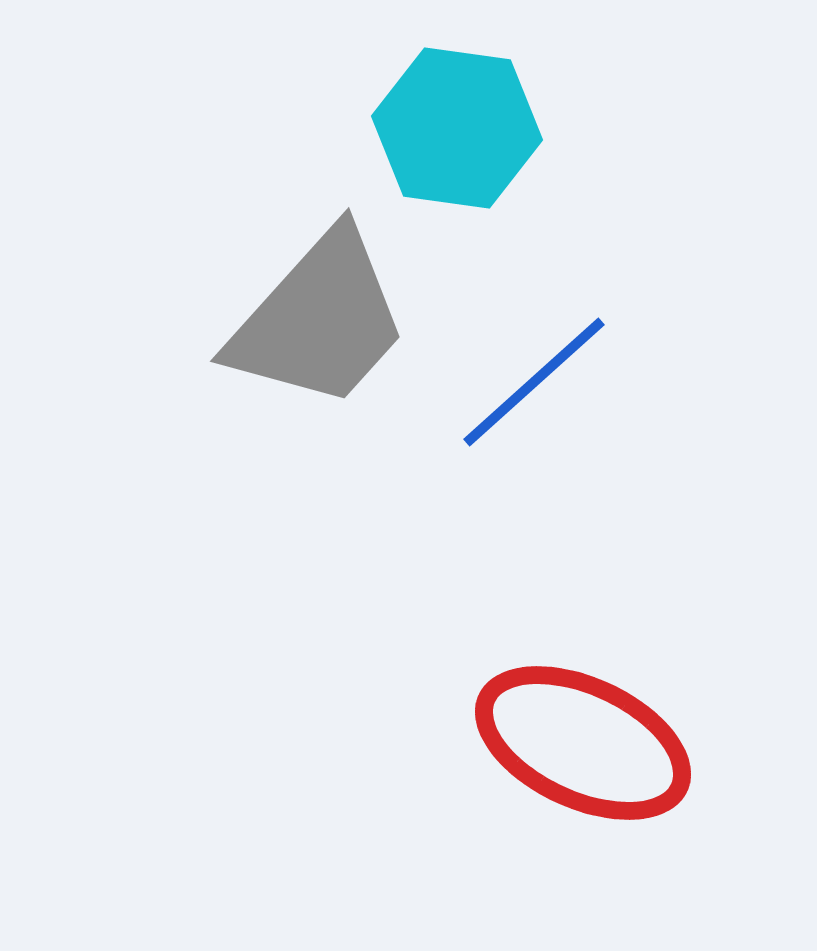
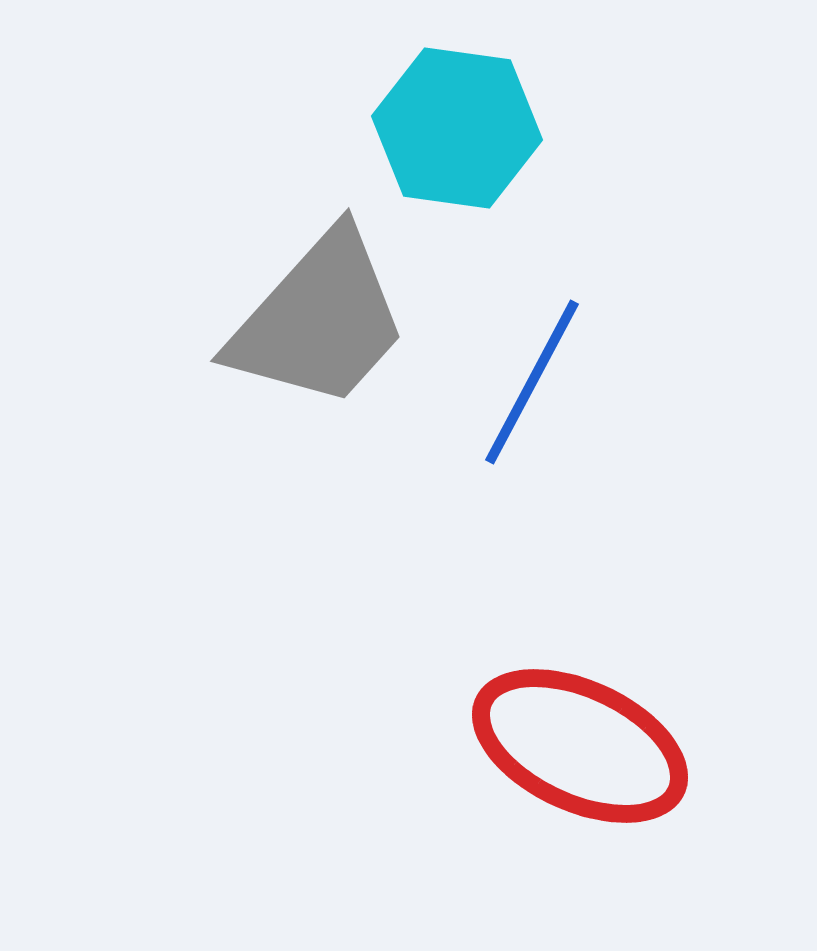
blue line: moved 2 px left; rotated 20 degrees counterclockwise
red ellipse: moved 3 px left, 3 px down
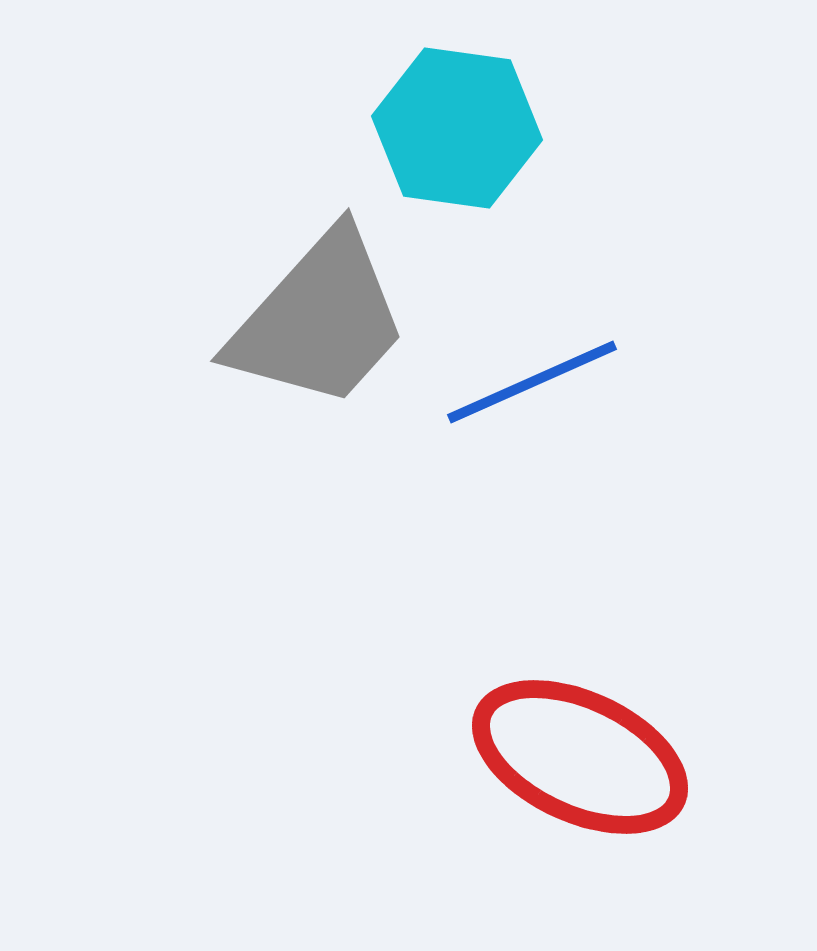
blue line: rotated 38 degrees clockwise
red ellipse: moved 11 px down
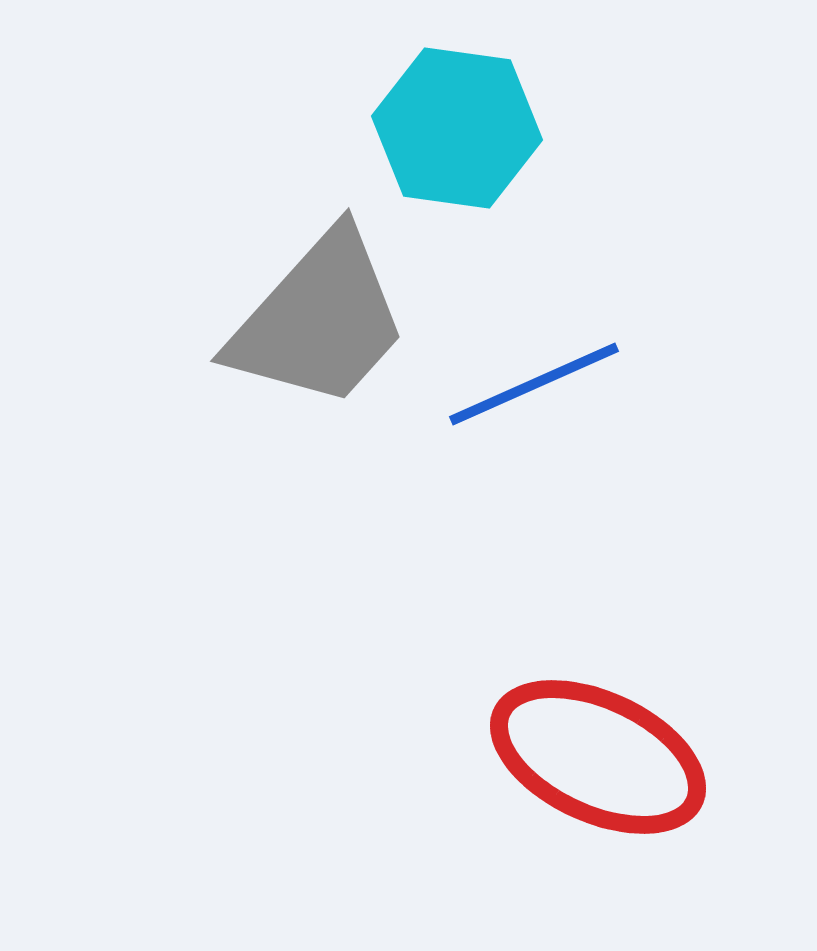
blue line: moved 2 px right, 2 px down
red ellipse: moved 18 px right
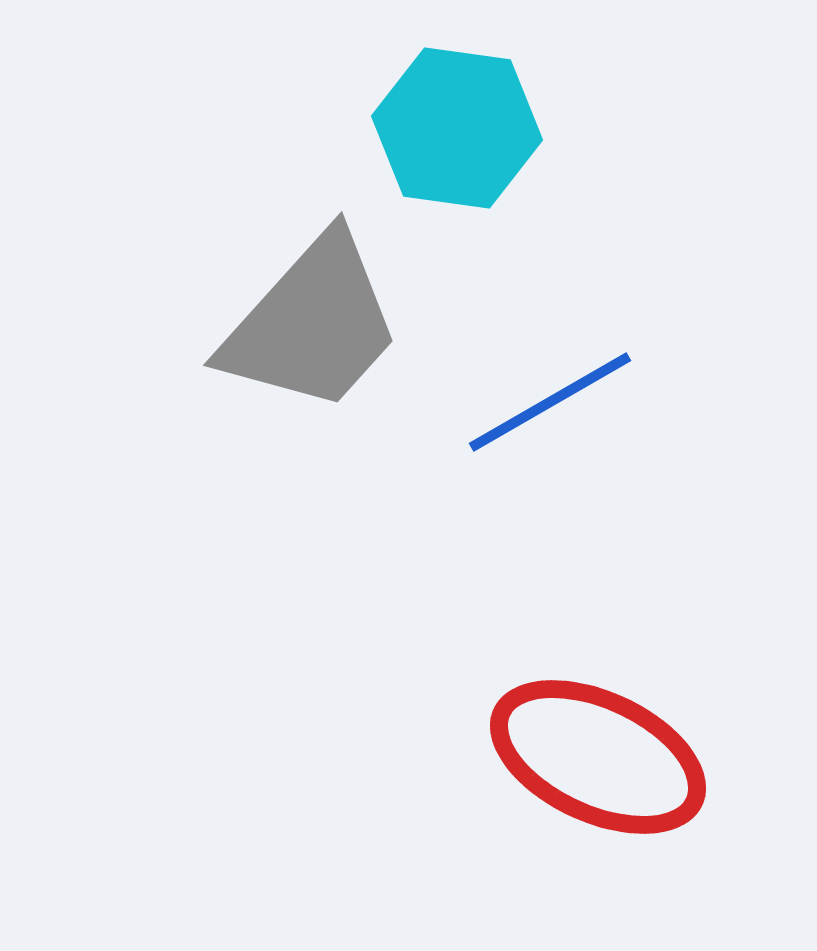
gray trapezoid: moved 7 px left, 4 px down
blue line: moved 16 px right, 18 px down; rotated 6 degrees counterclockwise
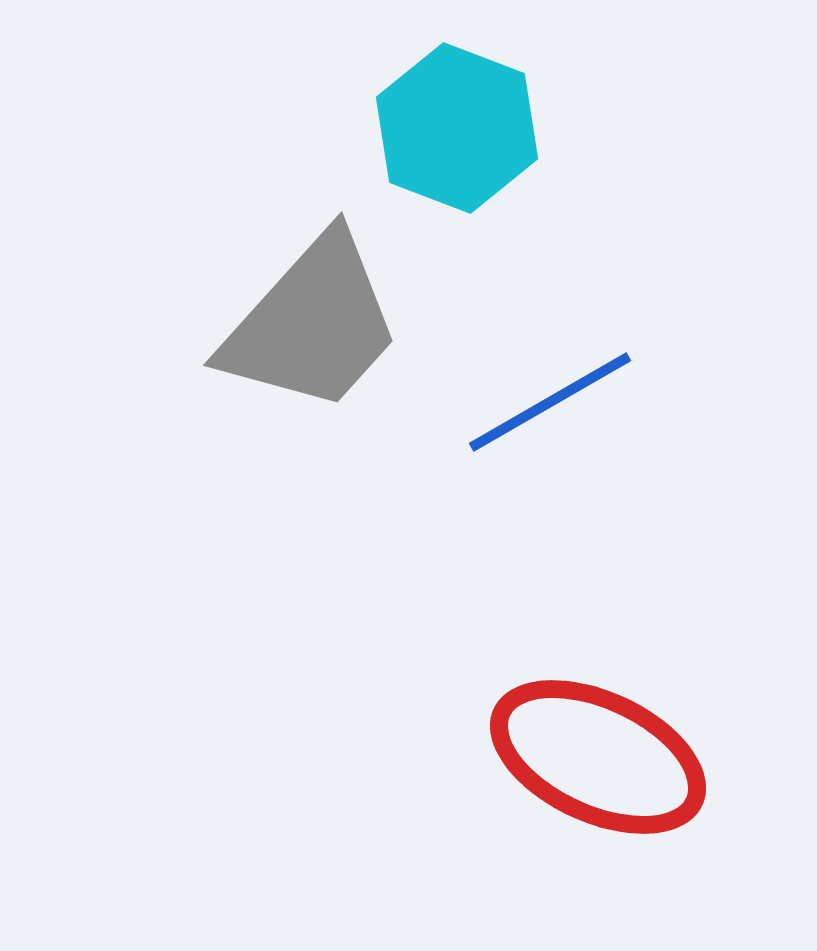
cyan hexagon: rotated 13 degrees clockwise
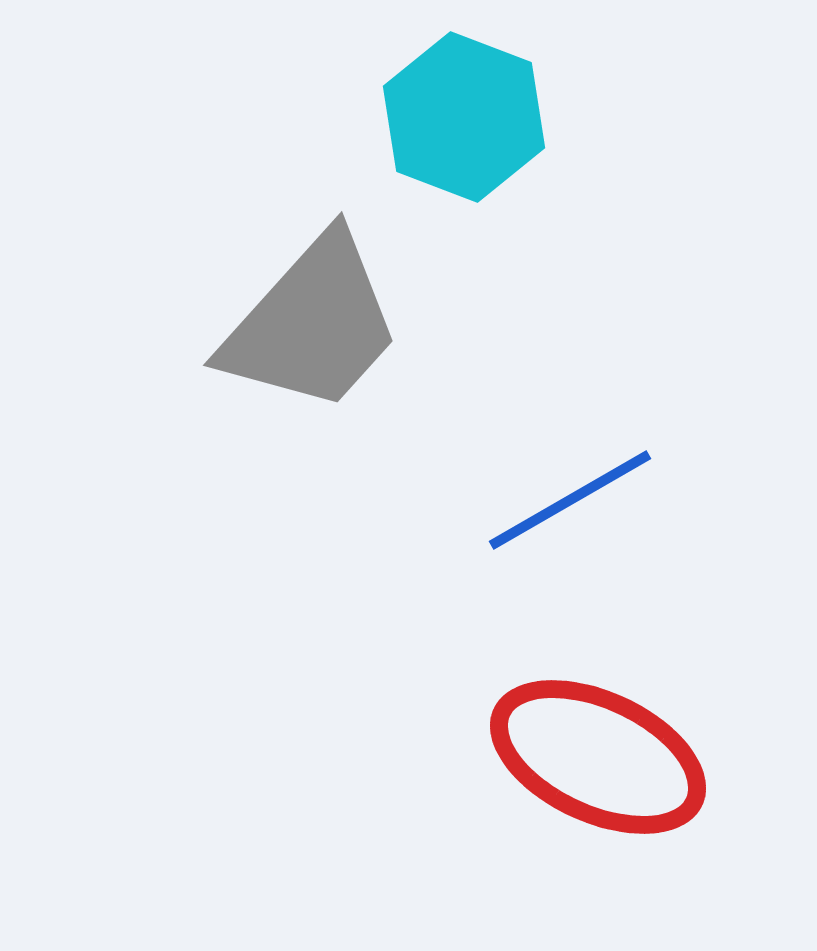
cyan hexagon: moved 7 px right, 11 px up
blue line: moved 20 px right, 98 px down
